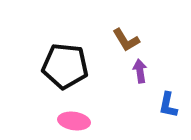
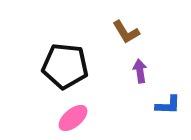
brown L-shape: moved 8 px up
blue L-shape: rotated 100 degrees counterclockwise
pink ellipse: moved 1 px left, 3 px up; rotated 48 degrees counterclockwise
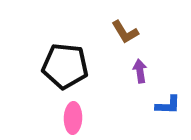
brown L-shape: moved 1 px left
pink ellipse: rotated 48 degrees counterclockwise
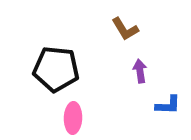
brown L-shape: moved 3 px up
black pentagon: moved 9 px left, 3 px down
